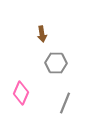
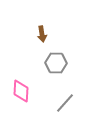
pink diamond: moved 2 px up; rotated 20 degrees counterclockwise
gray line: rotated 20 degrees clockwise
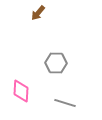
brown arrow: moved 4 px left, 21 px up; rotated 49 degrees clockwise
gray line: rotated 65 degrees clockwise
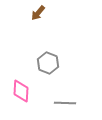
gray hexagon: moved 8 px left; rotated 20 degrees clockwise
gray line: rotated 15 degrees counterclockwise
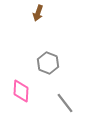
brown arrow: rotated 21 degrees counterclockwise
gray line: rotated 50 degrees clockwise
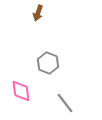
pink diamond: rotated 10 degrees counterclockwise
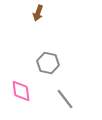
gray hexagon: rotated 10 degrees counterclockwise
gray line: moved 4 px up
